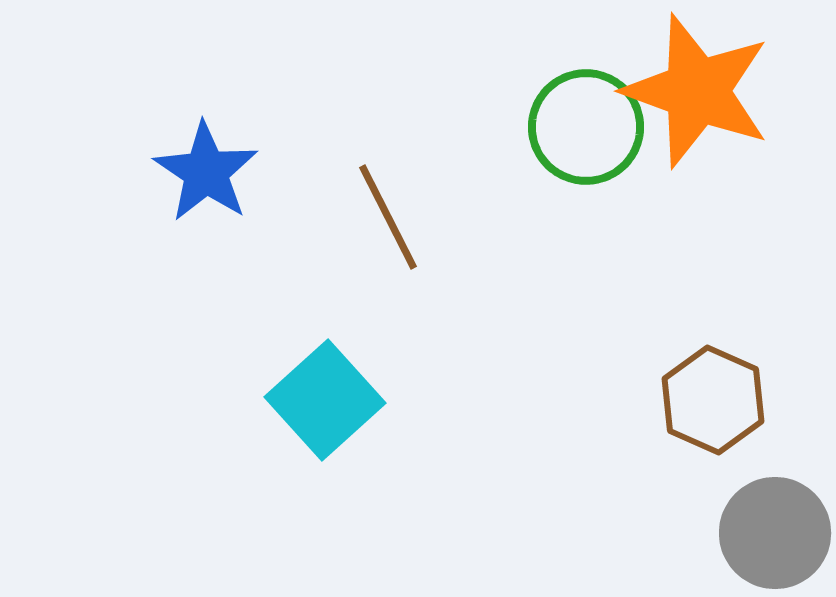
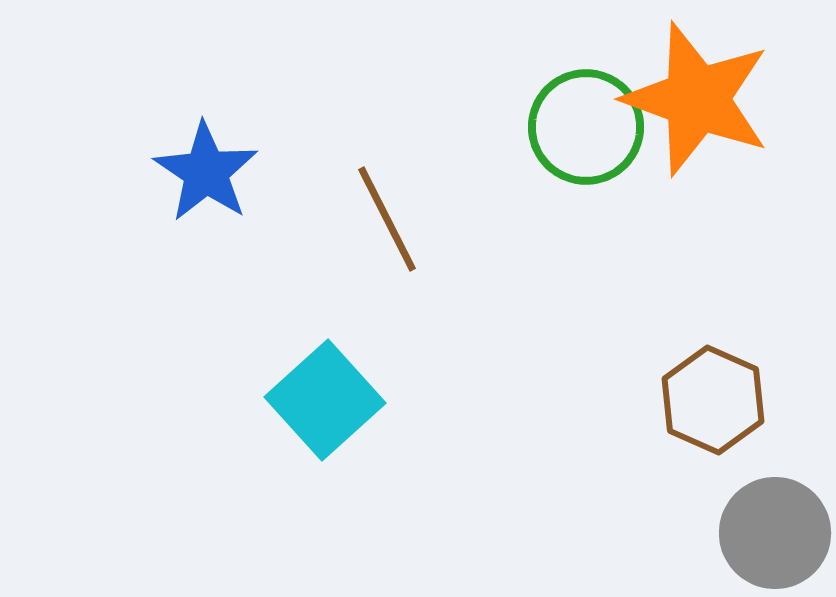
orange star: moved 8 px down
brown line: moved 1 px left, 2 px down
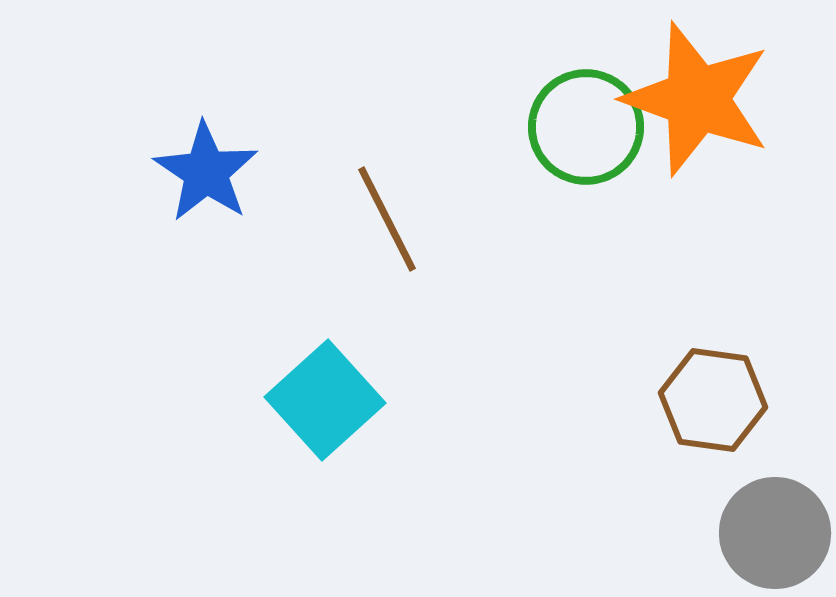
brown hexagon: rotated 16 degrees counterclockwise
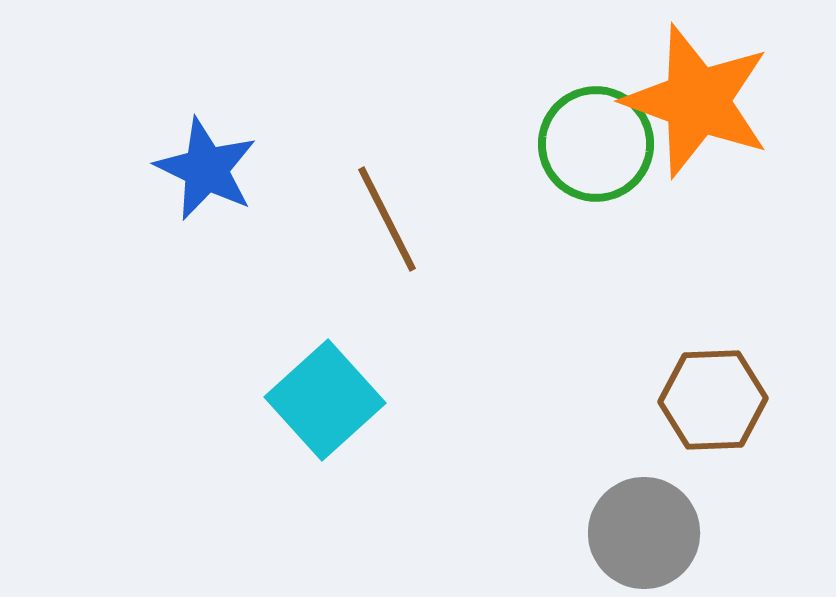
orange star: moved 2 px down
green circle: moved 10 px right, 17 px down
blue star: moved 3 px up; rotated 8 degrees counterclockwise
brown hexagon: rotated 10 degrees counterclockwise
gray circle: moved 131 px left
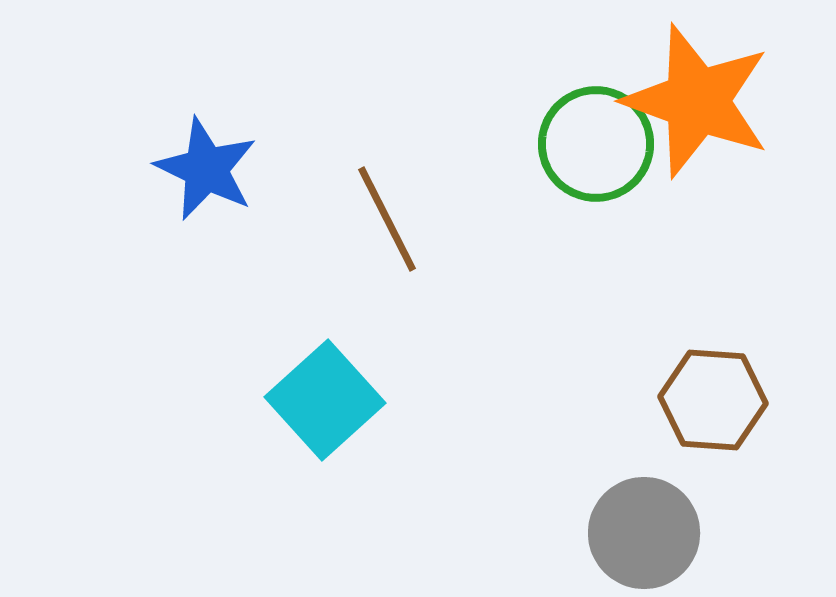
brown hexagon: rotated 6 degrees clockwise
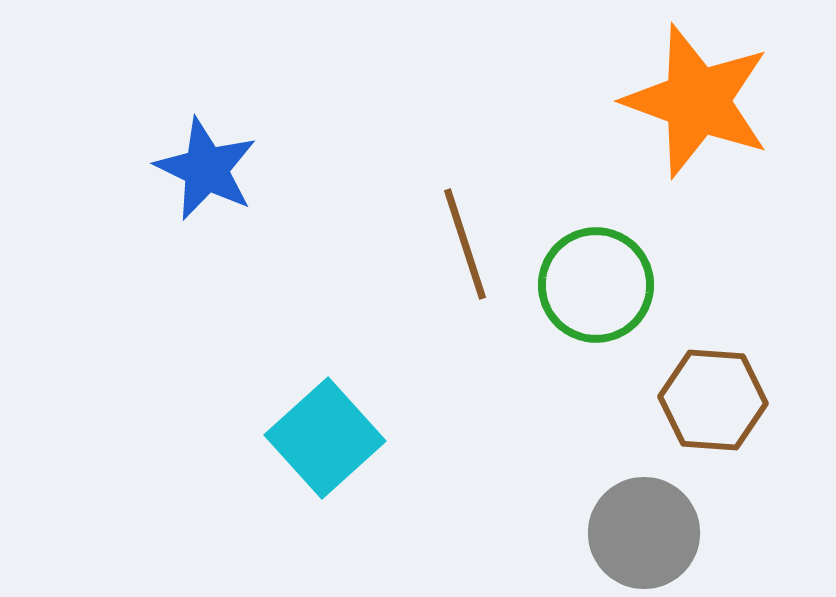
green circle: moved 141 px down
brown line: moved 78 px right, 25 px down; rotated 9 degrees clockwise
cyan square: moved 38 px down
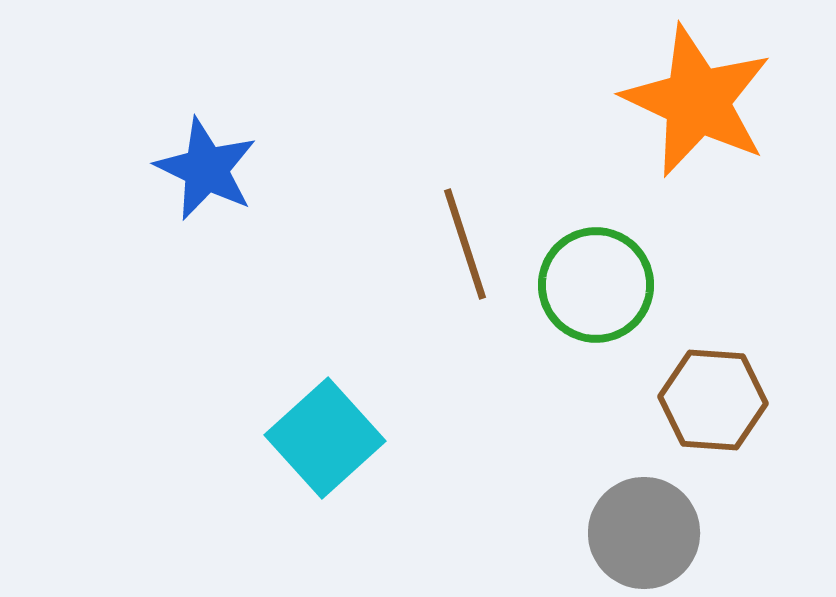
orange star: rotated 5 degrees clockwise
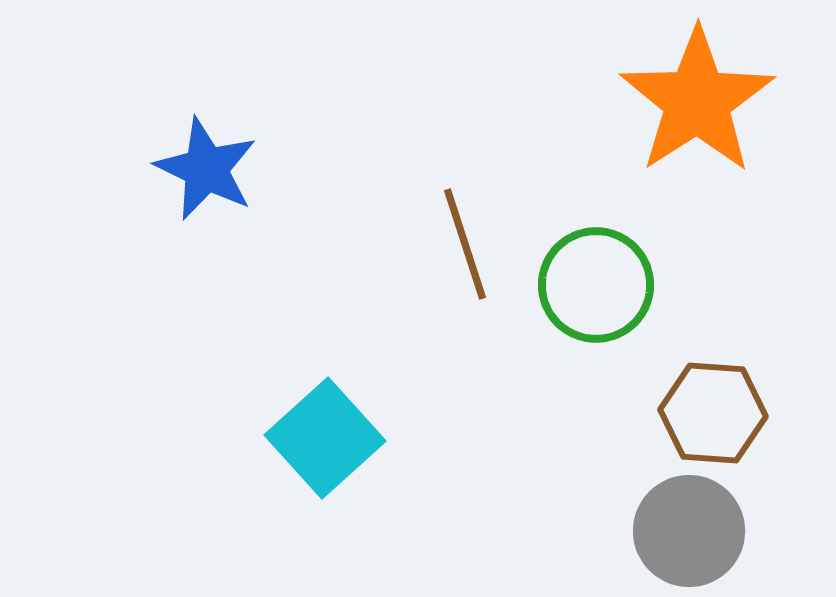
orange star: rotated 14 degrees clockwise
brown hexagon: moved 13 px down
gray circle: moved 45 px right, 2 px up
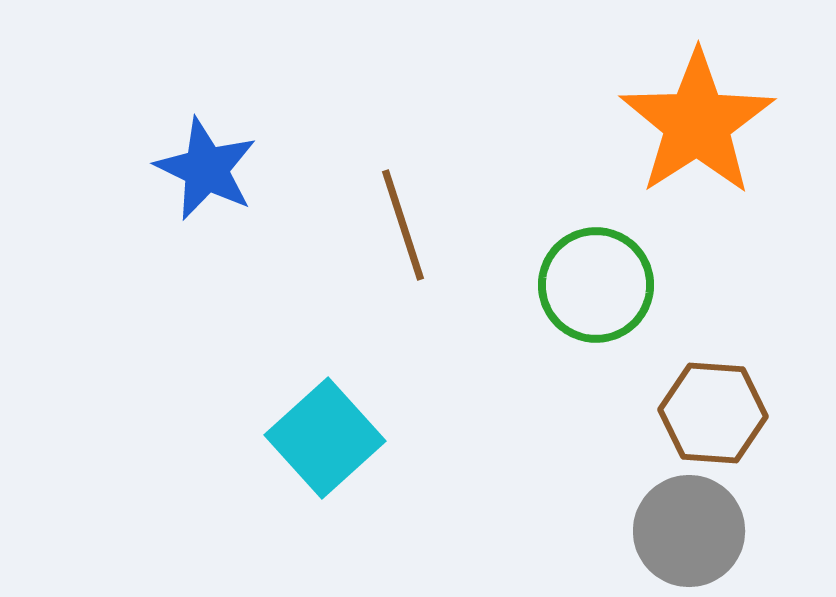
orange star: moved 22 px down
brown line: moved 62 px left, 19 px up
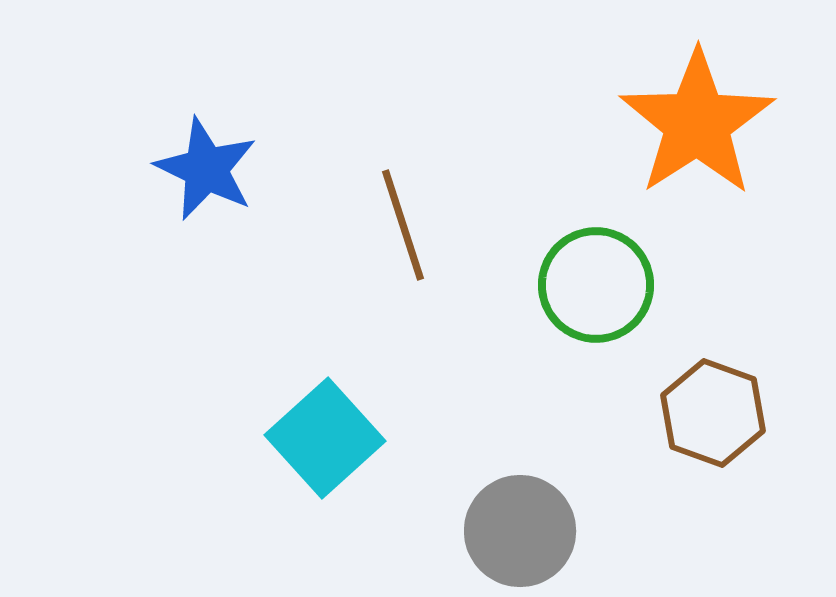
brown hexagon: rotated 16 degrees clockwise
gray circle: moved 169 px left
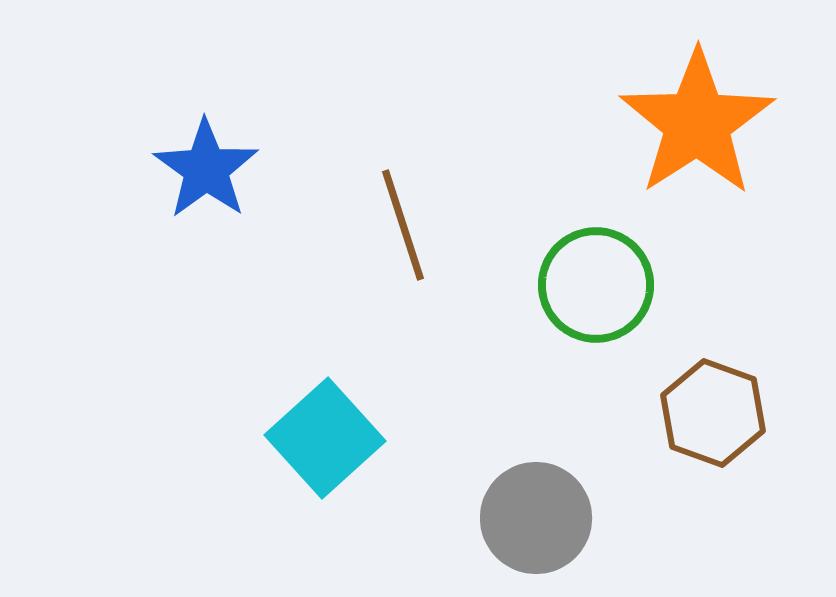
blue star: rotated 10 degrees clockwise
gray circle: moved 16 px right, 13 px up
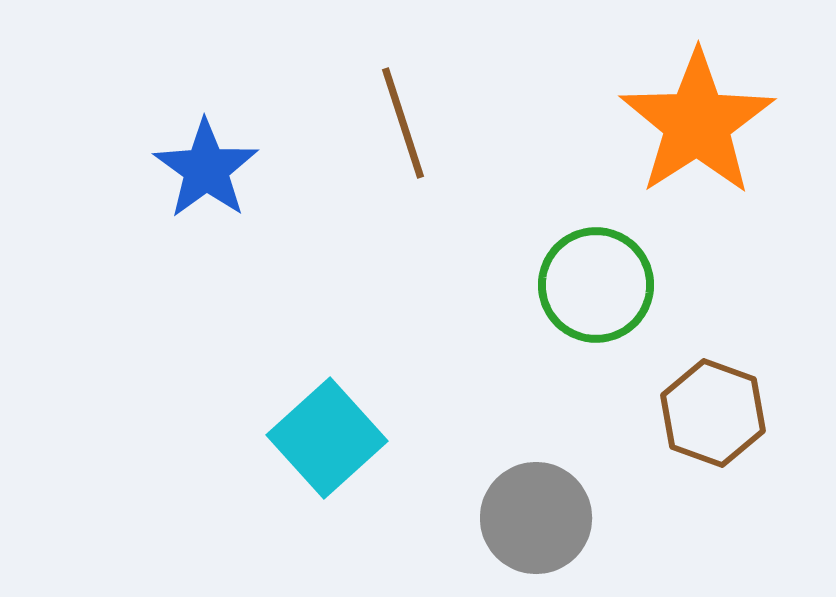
brown line: moved 102 px up
cyan square: moved 2 px right
